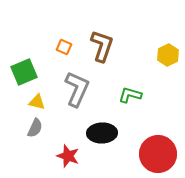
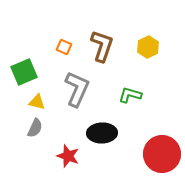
yellow hexagon: moved 20 px left, 8 px up
red circle: moved 4 px right
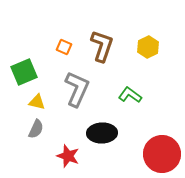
green L-shape: rotated 20 degrees clockwise
gray semicircle: moved 1 px right, 1 px down
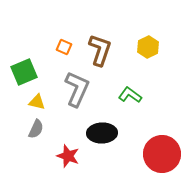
brown L-shape: moved 2 px left, 4 px down
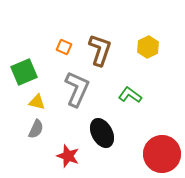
black ellipse: rotated 64 degrees clockwise
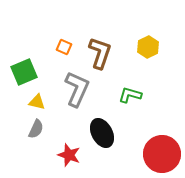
brown L-shape: moved 3 px down
green L-shape: rotated 20 degrees counterclockwise
red star: moved 1 px right, 1 px up
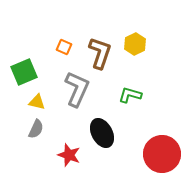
yellow hexagon: moved 13 px left, 3 px up
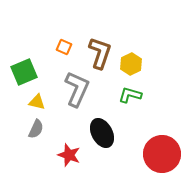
yellow hexagon: moved 4 px left, 20 px down
